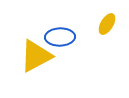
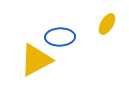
yellow triangle: moved 4 px down
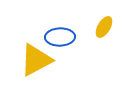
yellow ellipse: moved 3 px left, 3 px down
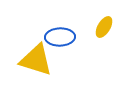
yellow triangle: rotated 45 degrees clockwise
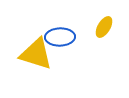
yellow triangle: moved 6 px up
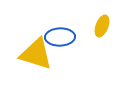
yellow ellipse: moved 2 px left, 1 px up; rotated 10 degrees counterclockwise
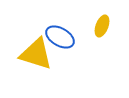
blue ellipse: rotated 32 degrees clockwise
